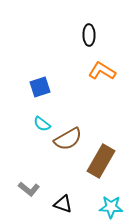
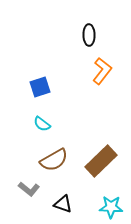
orange L-shape: rotated 96 degrees clockwise
brown semicircle: moved 14 px left, 21 px down
brown rectangle: rotated 16 degrees clockwise
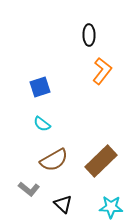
black triangle: rotated 24 degrees clockwise
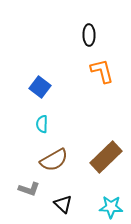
orange L-shape: rotated 52 degrees counterclockwise
blue square: rotated 35 degrees counterclockwise
cyan semicircle: rotated 54 degrees clockwise
brown rectangle: moved 5 px right, 4 px up
gray L-shape: rotated 20 degrees counterclockwise
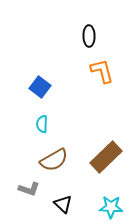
black ellipse: moved 1 px down
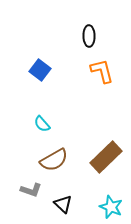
blue square: moved 17 px up
cyan semicircle: rotated 42 degrees counterclockwise
gray L-shape: moved 2 px right, 1 px down
cyan star: rotated 20 degrees clockwise
